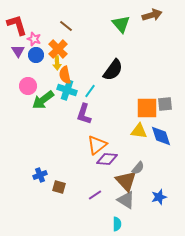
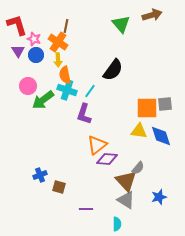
brown line: rotated 64 degrees clockwise
orange cross: moved 7 px up; rotated 12 degrees counterclockwise
yellow arrow: moved 1 px right, 3 px up
purple line: moved 9 px left, 14 px down; rotated 32 degrees clockwise
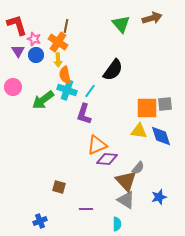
brown arrow: moved 3 px down
pink circle: moved 15 px left, 1 px down
orange triangle: rotated 15 degrees clockwise
blue cross: moved 46 px down
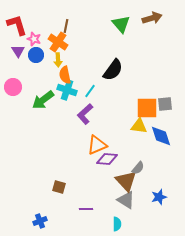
purple L-shape: moved 1 px right; rotated 30 degrees clockwise
yellow triangle: moved 5 px up
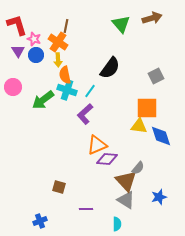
black semicircle: moved 3 px left, 2 px up
gray square: moved 9 px left, 28 px up; rotated 21 degrees counterclockwise
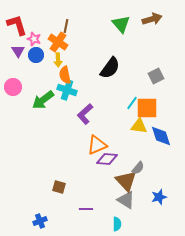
brown arrow: moved 1 px down
cyan line: moved 42 px right, 12 px down
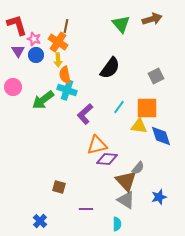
cyan line: moved 13 px left, 4 px down
orange triangle: rotated 10 degrees clockwise
blue cross: rotated 24 degrees counterclockwise
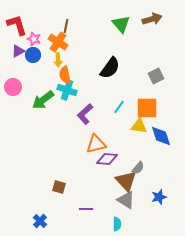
purple triangle: rotated 32 degrees clockwise
blue circle: moved 3 px left
orange triangle: moved 1 px left, 1 px up
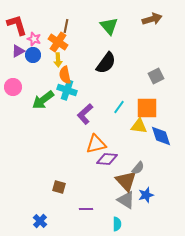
green triangle: moved 12 px left, 2 px down
black semicircle: moved 4 px left, 5 px up
blue star: moved 13 px left, 2 px up
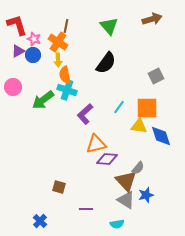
cyan semicircle: rotated 80 degrees clockwise
